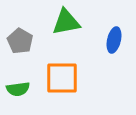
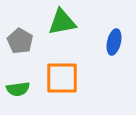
green triangle: moved 4 px left
blue ellipse: moved 2 px down
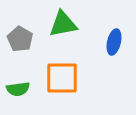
green triangle: moved 1 px right, 2 px down
gray pentagon: moved 2 px up
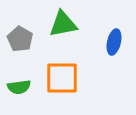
green semicircle: moved 1 px right, 2 px up
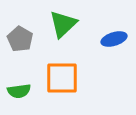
green triangle: rotated 32 degrees counterclockwise
blue ellipse: moved 3 px up; rotated 60 degrees clockwise
green semicircle: moved 4 px down
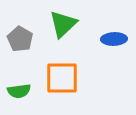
blue ellipse: rotated 15 degrees clockwise
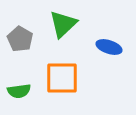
blue ellipse: moved 5 px left, 8 px down; rotated 20 degrees clockwise
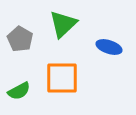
green semicircle: rotated 20 degrees counterclockwise
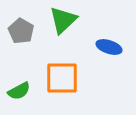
green triangle: moved 4 px up
gray pentagon: moved 1 px right, 8 px up
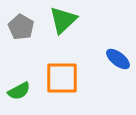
gray pentagon: moved 4 px up
blue ellipse: moved 9 px right, 12 px down; rotated 20 degrees clockwise
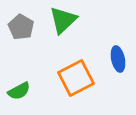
blue ellipse: rotated 40 degrees clockwise
orange square: moved 14 px right; rotated 27 degrees counterclockwise
